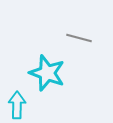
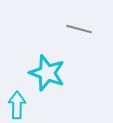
gray line: moved 9 px up
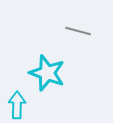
gray line: moved 1 px left, 2 px down
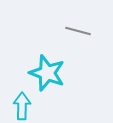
cyan arrow: moved 5 px right, 1 px down
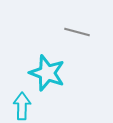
gray line: moved 1 px left, 1 px down
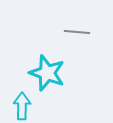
gray line: rotated 10 degrees counterclockwise
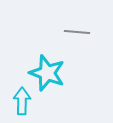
cyan arrow: moved 5 px up
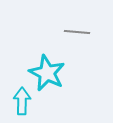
cyan star: rotated 6 degrees clockwise
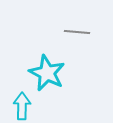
cyan arrow: moved 5 px down
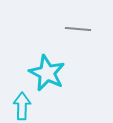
gray line: moved 1 px right, 3 px up
